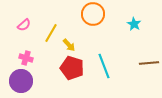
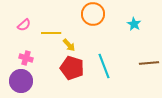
yellow line: rotated 60 degrees clockwise
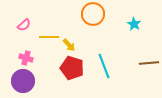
yellow line: moved 2 px left, 4 px down
purple circle: moved 2 px right
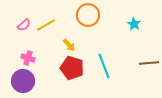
orange circle: moved 5 px left, 1 px down
yellow line: moved 3 px left, 12 px up; rotated 30 degrees counterclockwise
pink cross: moved 2 px right
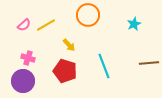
cyan star: rotated 16 degrees clockwise
red pentagon: moved 7 px left, 3 px down
